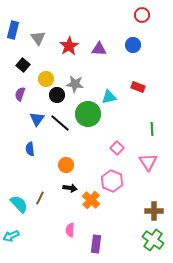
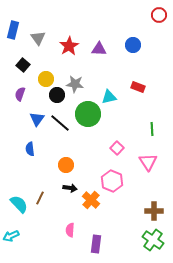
red circle: moved 17 px right
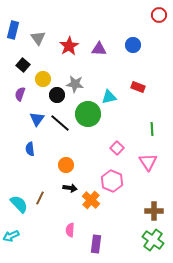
yellow circle: moved 3 px left
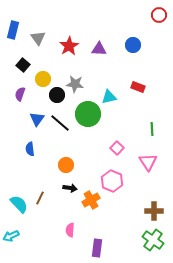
orange cross: rotated 18 degrees clockwise
purple rectangle: moved 1 px right, 4 px down
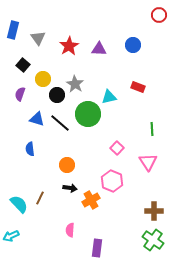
gray star: rotated 24 degrees clockwise
blue triangle: rotated 49 degrees counterclockwise
orange circle: moved 1 px right
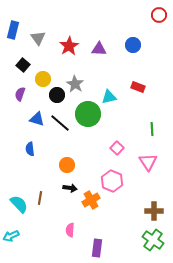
brown line: rotated 16 degrees counterclockwise
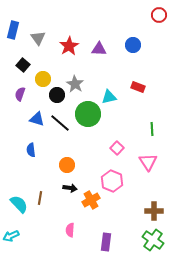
blue semicircle: moved 1 px right, 1 px down
purple rectangle: moved 9 px right, 6 px up
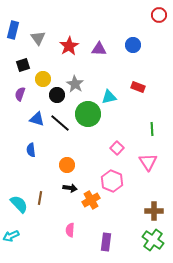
black square: rotated 32 degrees clockwise
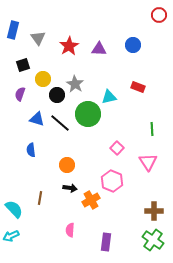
cyan semicircle: moved 5 px left, 5 px down
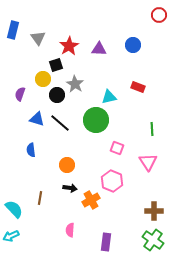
black square: moved 33 px right
green circle: moved 8 px right, 6 px down
pink square: rotated 24 degrees counterclockwise
